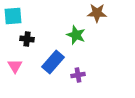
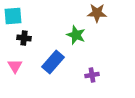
black cross: moved 3 px left, 1 px up
purple cross: moved 14 px right
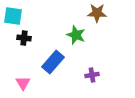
cyan square: rotated 12 degrees clockwise
pink triangle: moved 8 px right, 17 px down
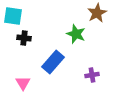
brown star: rotated 30 degrees counterclockwise
green star: moved 1 px up
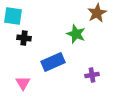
blue rectangle: rotated 25 degrees clockwise
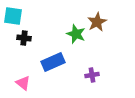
brown star: moved 9 px down
pink triangle: rotated 21 degrees counterclockwise
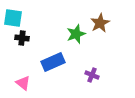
cyan square: moved 2 px down
brown star: moved 3 px right, 1 px down
green star: rotated 30 degrees clockwise
black cross: moved 2 px left
purple cross: rotated 32 degrees clockwise
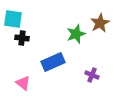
cyan square: moved 1 px down
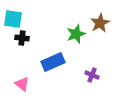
pink triangle: moved 1 px left, 1 px down
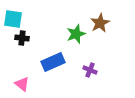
purple cross: moved 2 px left, 5 px up
